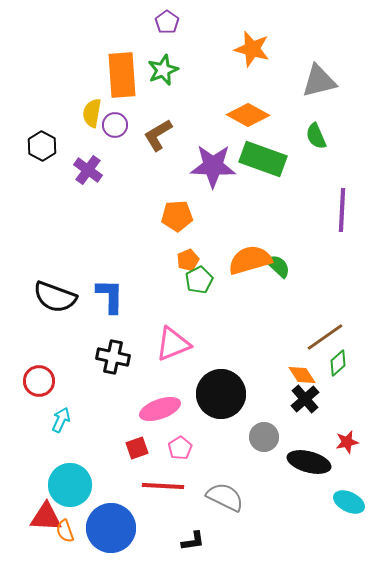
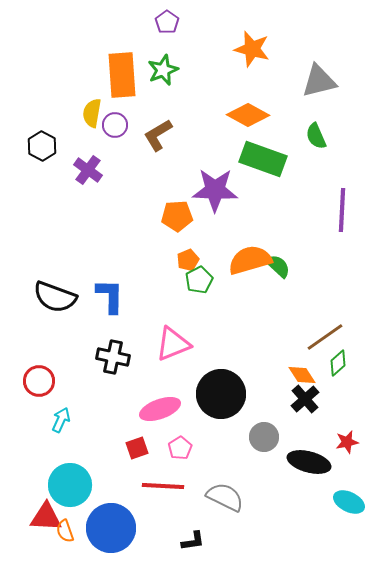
purple star at (213, 166): moved 2 px right, 24 px down
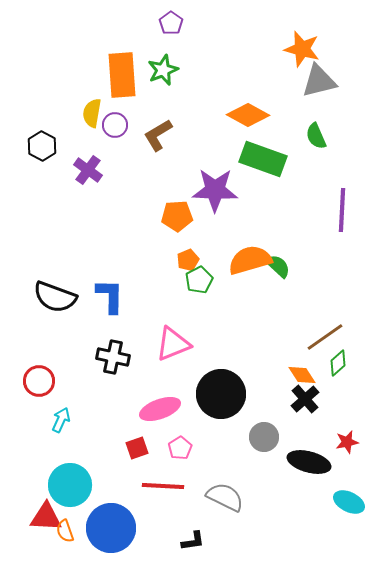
purple pentagon at (167, 22): moved 4 px right, 1 px down
orange star at (252, 49): moved 50 px right
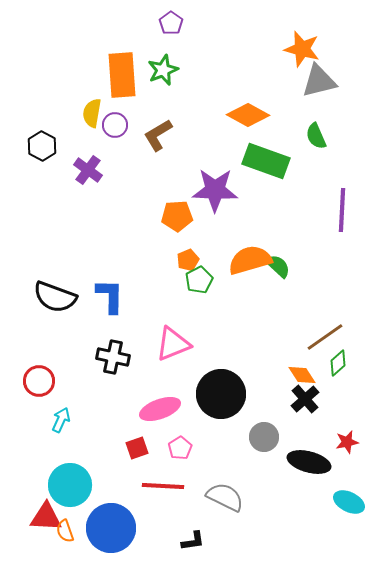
green rectangle at (263, 159): moved 3 px right, 2 px down
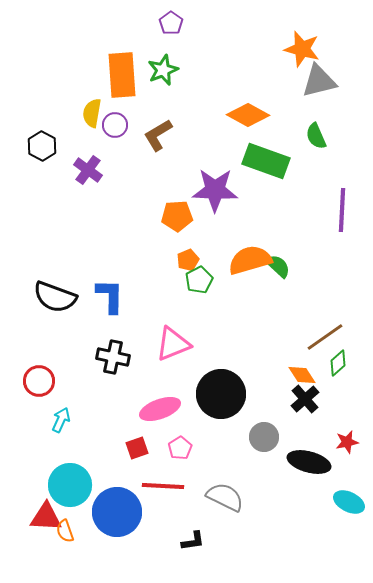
blue circle at (111, 528): moved 6 px right, 16 px up
